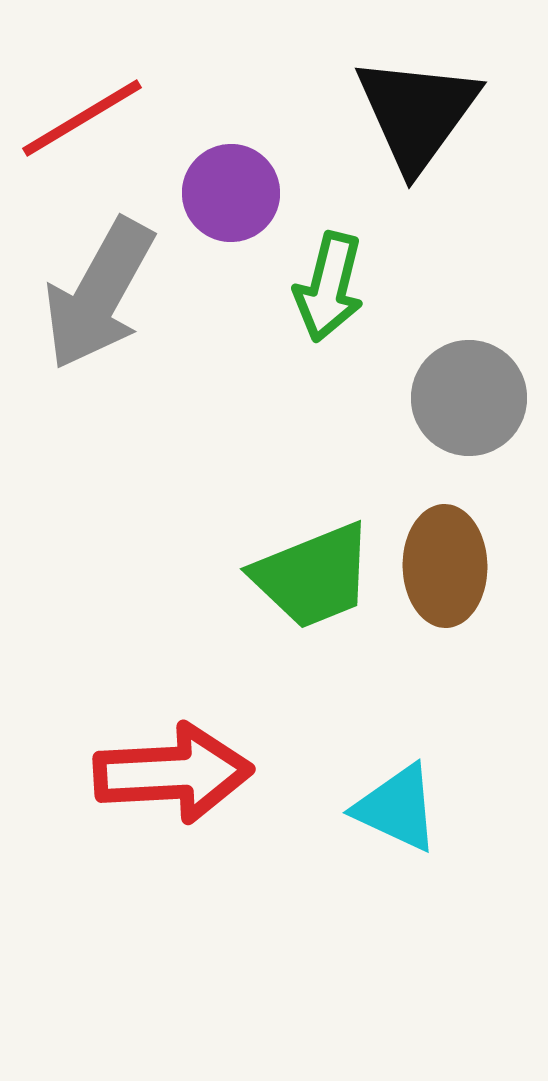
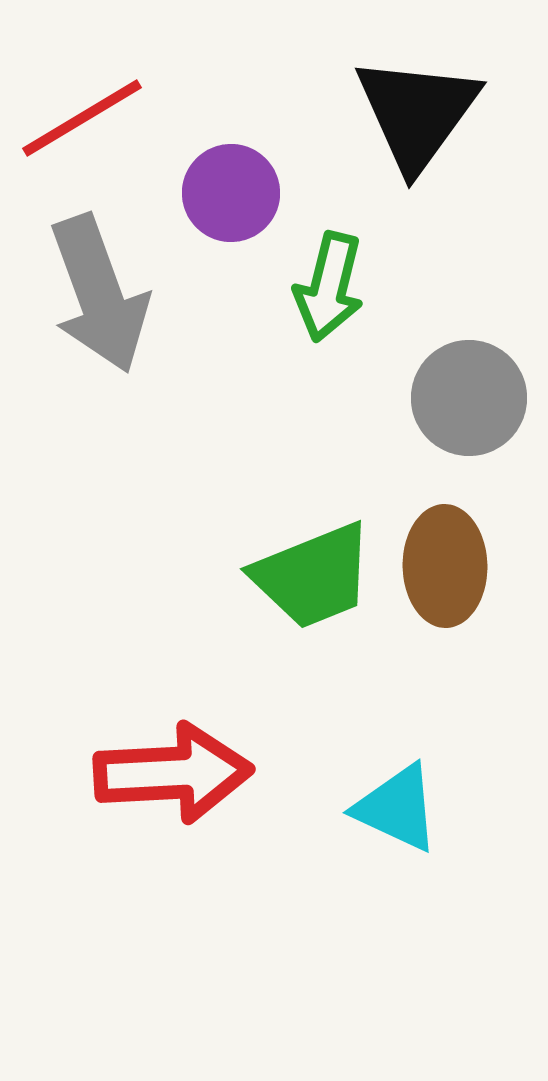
gray arrow: rotated 49 degrees counterclockwise
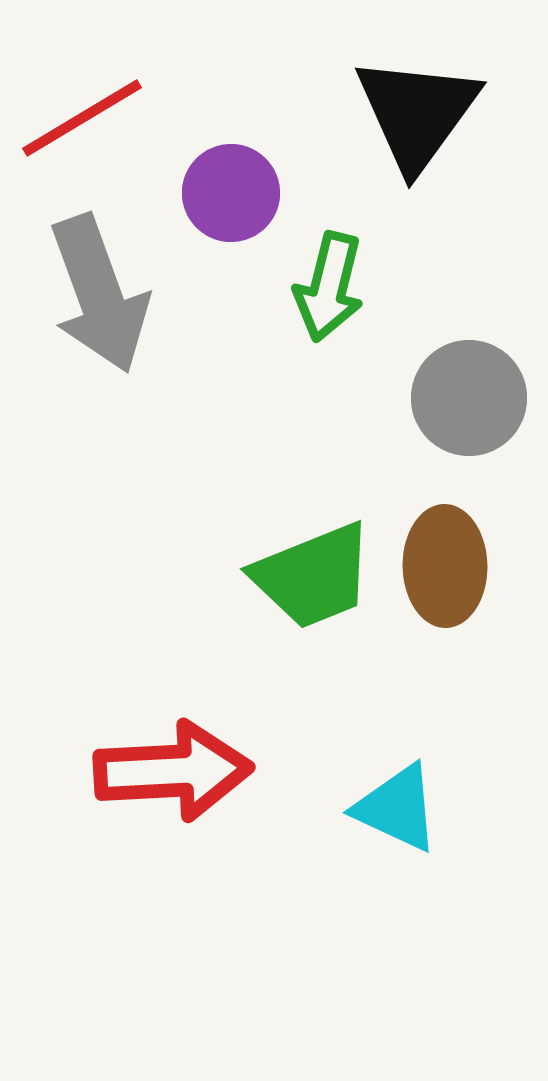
red arrow: moved 2 px up
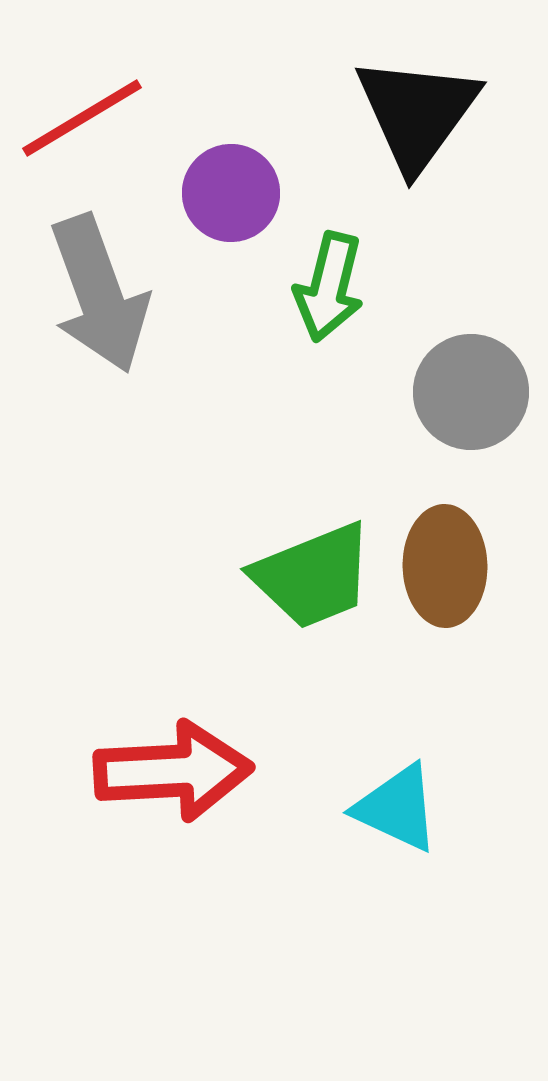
gray circle: moved 2 px right, 6 px up
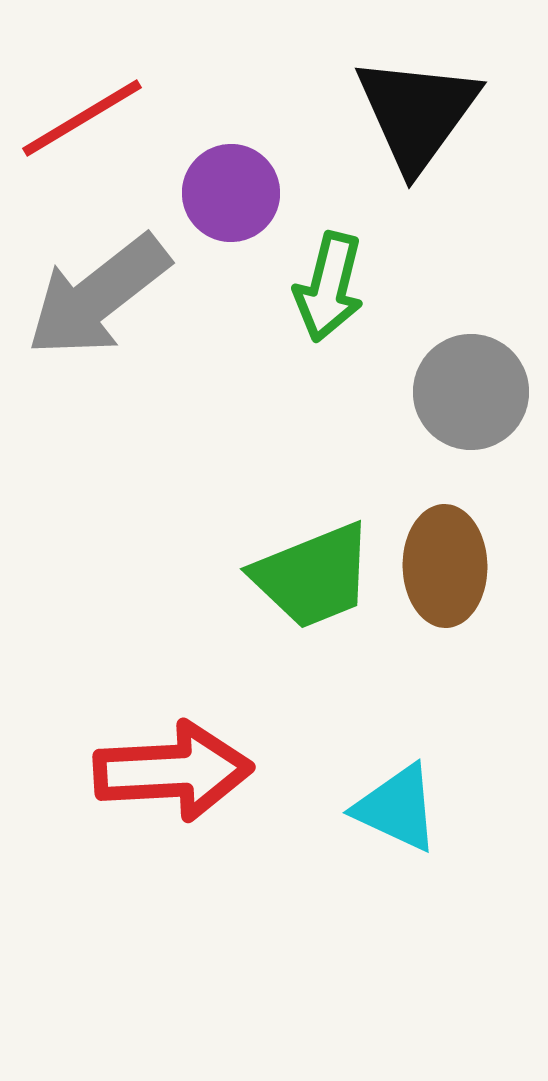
gray arrow: moved 1 px left, 2 px down; rotated 72 degrees clockwise
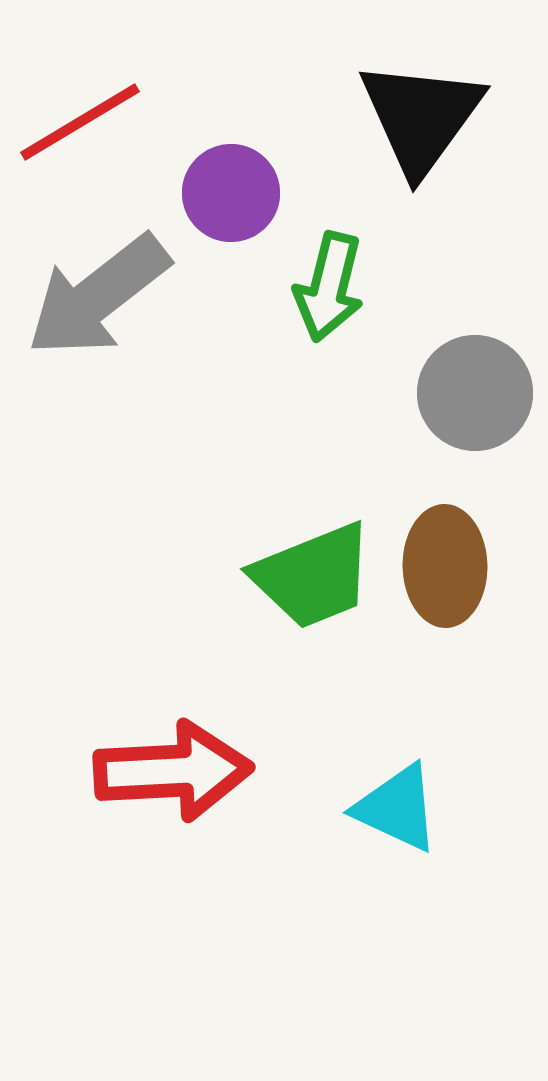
black triangle: moved 4 px right, 4 px down
red line: moved 2 px left, 4 px down
gray circle: moved 4 px right, 1 px down
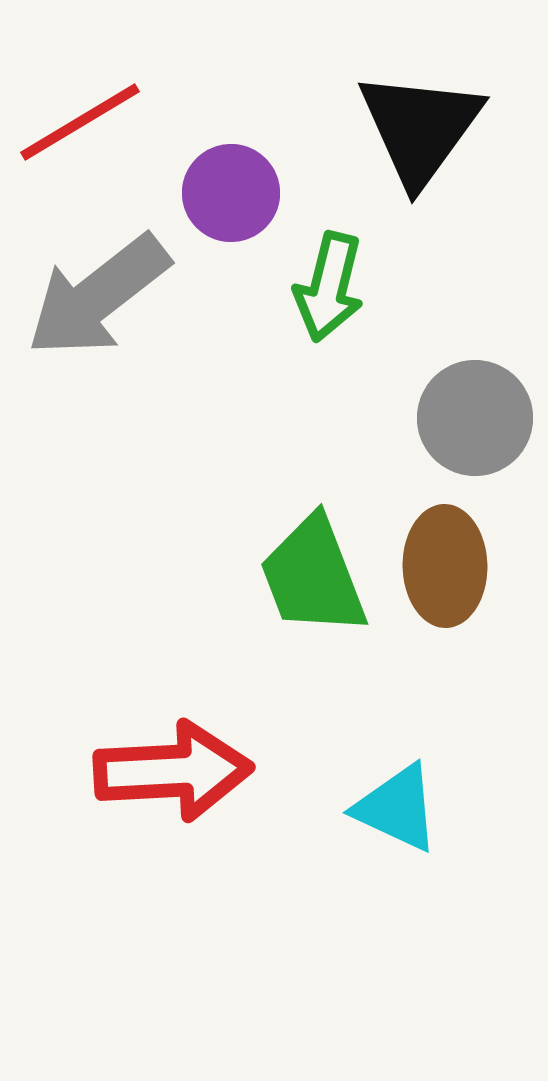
black triangle: moved 1 px left, 11 px down
gray circle: moved 25 px down
green trapezoid: rotated 91 degrees clockwise
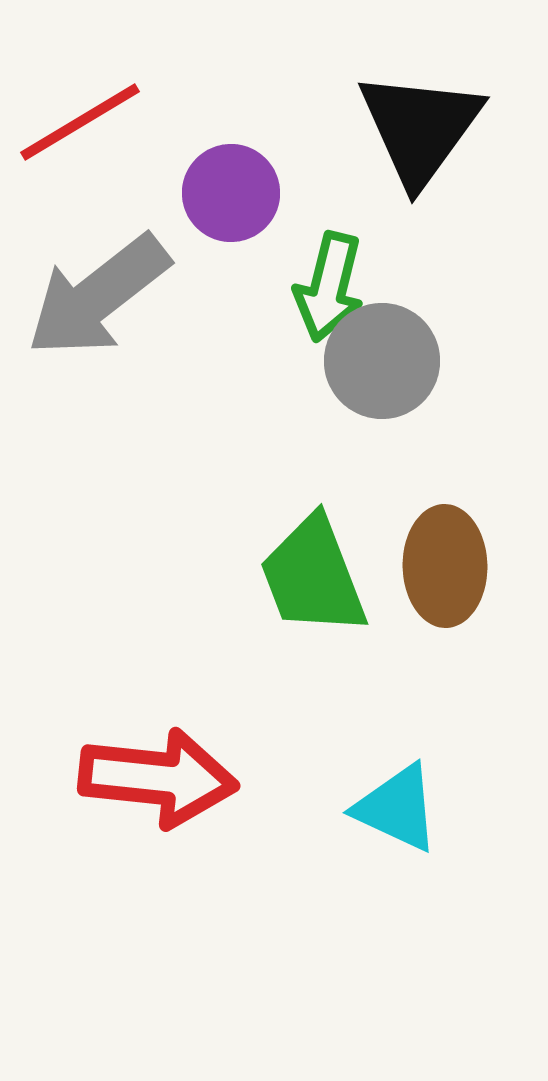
gray circle: moved 93 px left, 57 px up
red arrow: moved 15 px left, 7 px down; rotated 9 degrees clockwise
